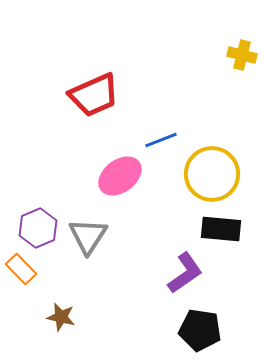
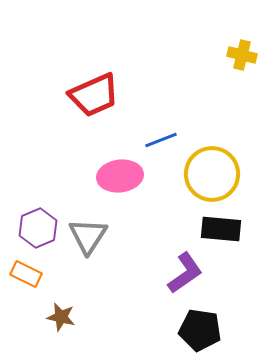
pink ellipse: rotated 30 degrees clockwise
orange rectangle: moved 5 px right, 5 px down; rotated 20 degrees counterclockwise
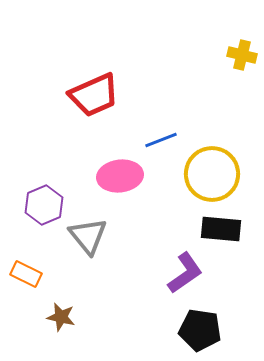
purple hexagon: moved 6 px right, 23 px up
gray triangle: rotated 12 degrees counterclockwise
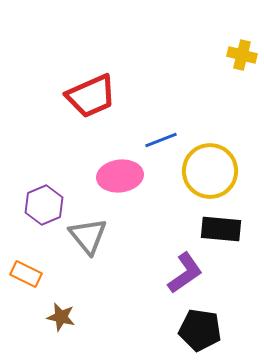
red trapezoid: moved 3 px left, 1 px down
yellow circle: moved 2 px left, 3 px up
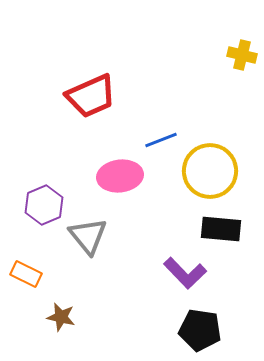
purple L-shape: rotated 81 degrees clockwise
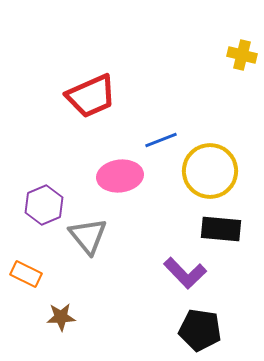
brown star: rotated 16 degrees counterclockwise
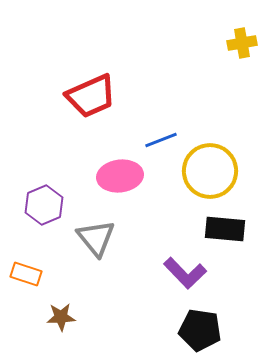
yellow cross: moved 12 px up; rotated 24 degrees counterclockwise
black rectangle: moved 4 px right
gray triangle: moved 8 px right, 2 px down
orange rectangle: rotated 8 degrees counterclockwise
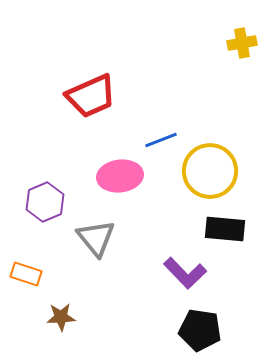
purple hexagon: moved 1 px right, 3 px up
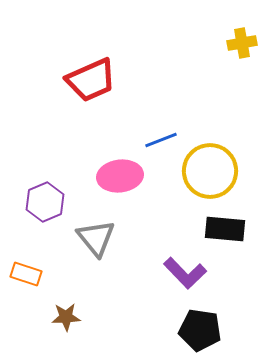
red trapezoid: moved 16 px up
brown star: moved 5 px right
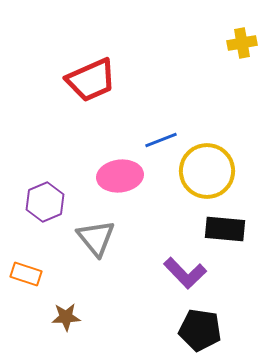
yellow circle: moved 3 px left
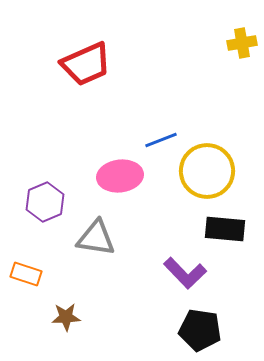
red trapezoid: moved 5 px left, 16 px up
gray triangle: rotated 42 degrees counterclockwise
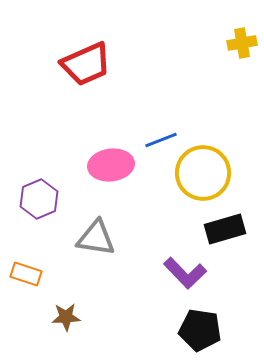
yellow circle: moved 4 px left, 2 px down
pink ellipse: moved 9 px left, 11 px up
purple hexagon: moved 6 px left, 3 px up
black rectangle: rotated 21 degrees counterclockwise
